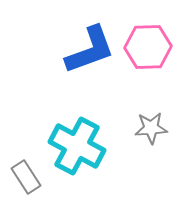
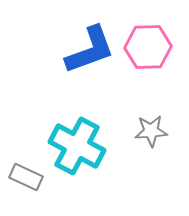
gray star: moved 3 px down
gray rectangle: rotated 32 degrees counterclockwise
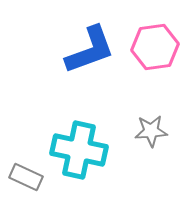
pink hexagon: moved 7 px right; rotated 6 degrees counterclockwise
cyan cross: moved 2 px right, 4 px down; rotated 16 degrees counterclockwise
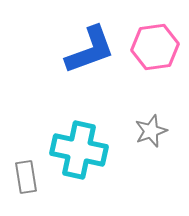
gray star: rotated 16 degrees counterclockwise
gray rectangle: rotated 56 degrees clockwise
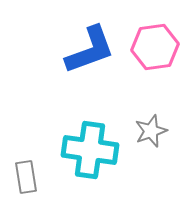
cyan cross: moved 11 px right; rotated 4 degrees counterclockwise
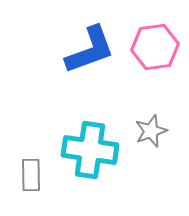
gray rectangle: moved 5 px right, 2 px up; rotated 8 degrees clockwise
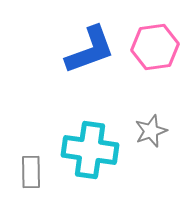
gray rectangle: moved 3 px up
